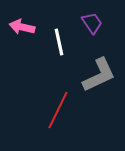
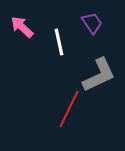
pink arrow: rotated 30 degrees clockwise
red line: moved 11 px right, 1 px up
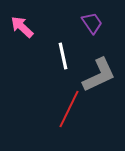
white line: moved 4 px right, 14 px down
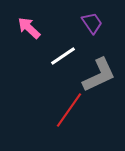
pink arrow: moved 7 px right, 1 px down
white line: rotated 68 degrees clockwise
red line: moved 1 px down; rotated 9 degrees clockwise
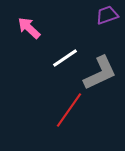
purple trapezoid: moved 15 px right, 8 px up; rotated 75 degrees counterclockwise
white line: moved 2 px right, 2 px down
gray L-shape: moved 1 px right, 2 px up
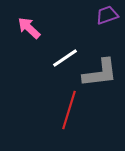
gray L-shape: rotated 18 degrees clockwise
red line: rotated 18 degrees counterclockwise
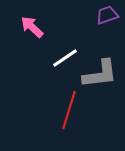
pink arrow: moved 3 px right, 1 px up
gray L-shape: moved 1 px down
